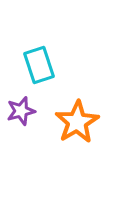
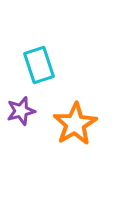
orange star: moved 2 px left, 2 px down
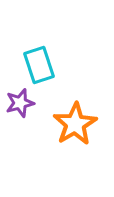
purple star: moved 1 px left, 8 px up
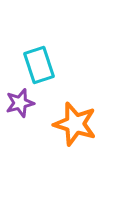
orange star: rotated 24 degrees counterclockwise
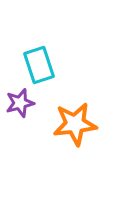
orange star: rotated 24 degrees counterclockwise
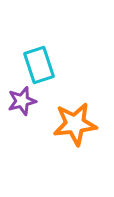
purple star: moved 2 px right, 2 px up
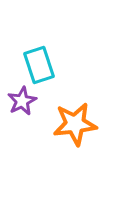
purple star: rotated 12 degrees counterclockwise
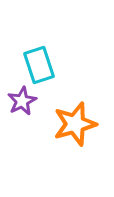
orange star: rotated 9 degrees counterclockwise
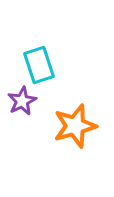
orange star: moved 2 px down
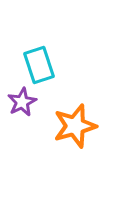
purple star: moved 1 px down
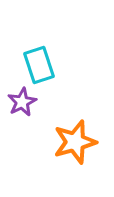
orange star: moved 16 px down
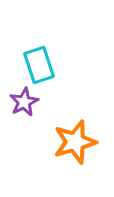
purple star: moved 2 px right
